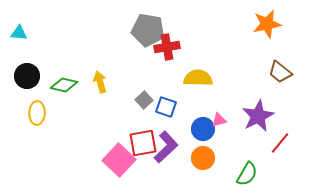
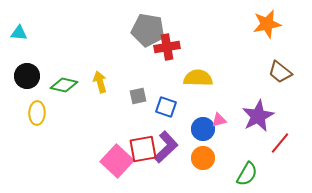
gray square: moved 6 px left, 4 px up; rotated 30 degrees clockwise
red square: moved 6 px down
pink square: moved 2 px left, 1 px down
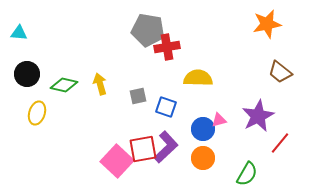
black circle: moved 2 px up
yellow arrow: moved 2 px down
yellow ellipse: rotated 15 degrees clockwise
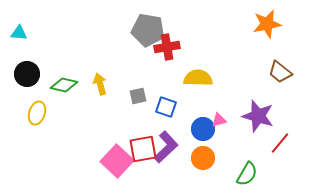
purple star: rotated 28 degrees counterclockwise
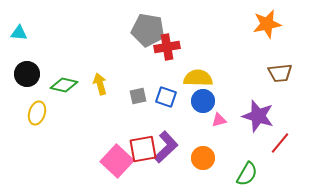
brown trapezoid: moved 1 px down; rotated 45 degrees counterclockwise
blue square: moved 10 px up
blue circle: moved 28 px up
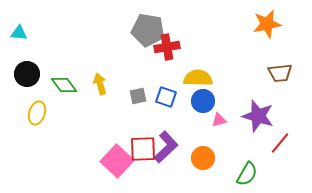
green diamond: rotated 40 degrees clockwise
red square: rotated 8 degrees clockwise
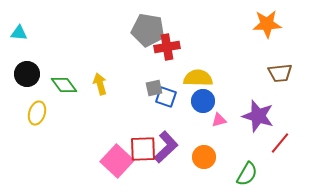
orange star: rotated 8 degrees clockwise
gray square: moved 16 px right, 8 px up
orange circle: moved 1 px right, 1 px up
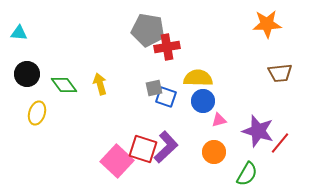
purple star: moved 15 px down
red square: rotated 20 degrees clockwise
orange circle: moved 10 px right, 5 px up
